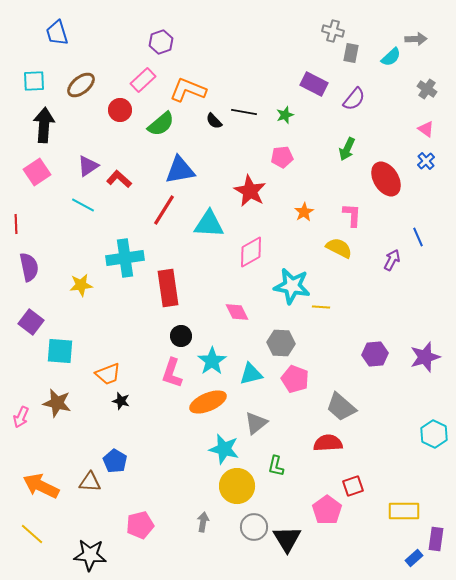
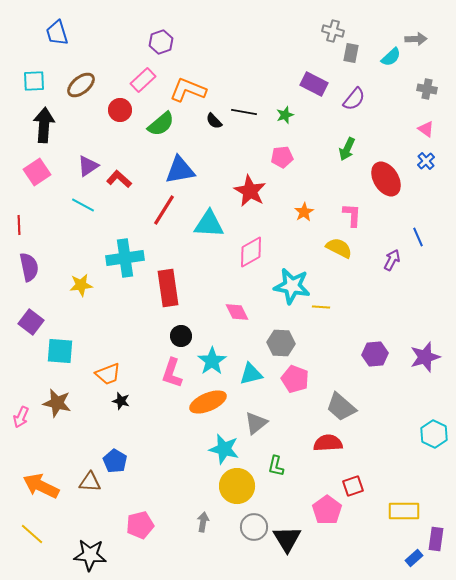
gray cross at (427, 89): rotated 24 degrees counterclockwise
red line at (16, 224): moved 3 px right, 1 px down
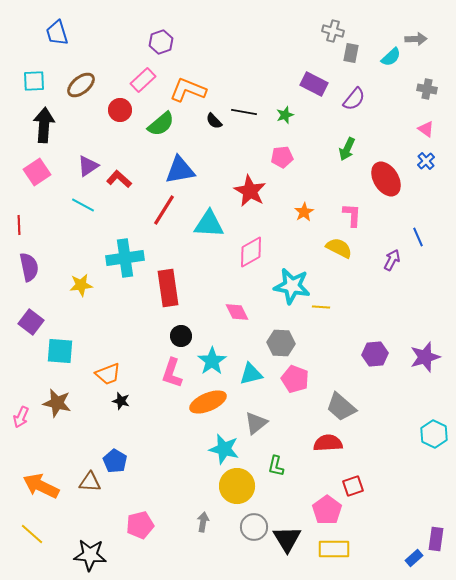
yellow rectangle at (404, 511): moved 70 px left, 38 px down
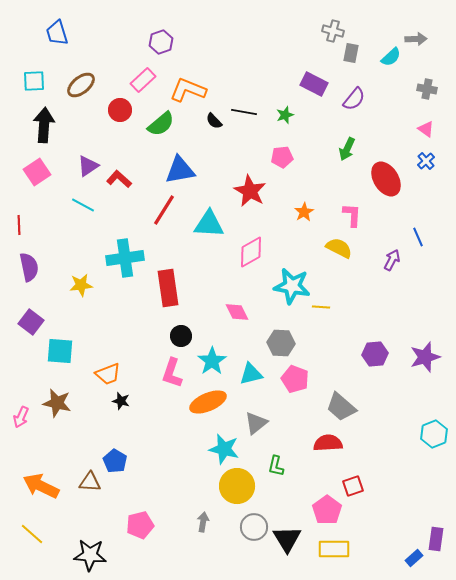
cyan hexagon at (434, 434): rotated 12 degrees clockwise
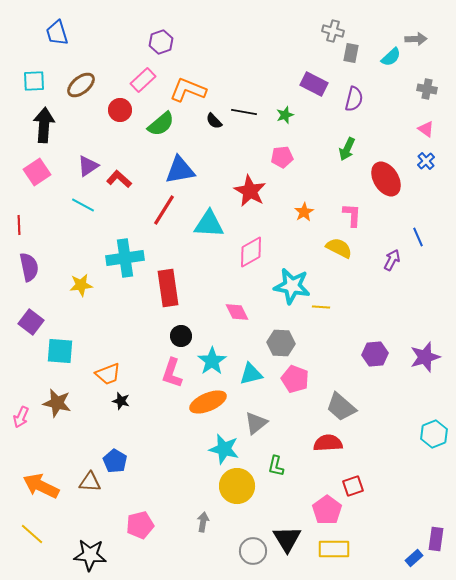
purple semicircle at (354, 99): rotated 25 degrees counterclockwise
gray circle at (254, 527): moved 1 px left, 24 px down
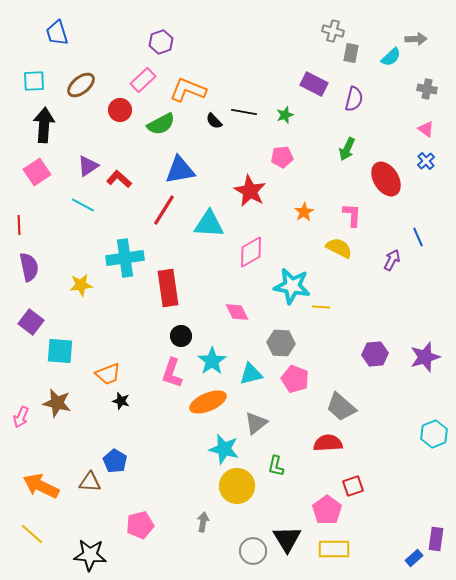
green semicircle at (161, 124): rotated 12 degrees clockwise
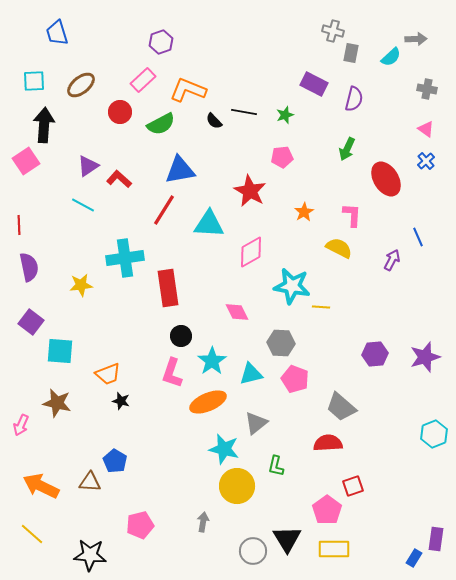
red circle at (120, 110): moved 2 px down
pink square at (37, 172): moved 11 px left, 11 px up
pink arrow at (21, 417): moved 8 px down
blue rectangle at (414, 558): rotated 18 degrees counterclockwise
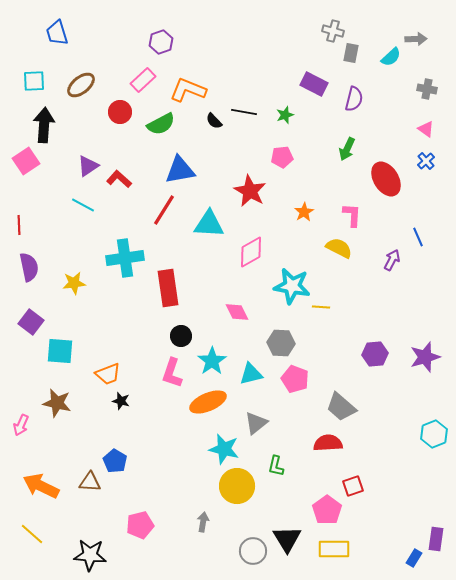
yellow star at (81, 285): moved 7 px left, 2 px up
